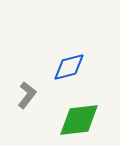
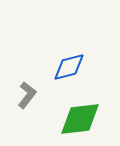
green diamond: moved 1 px right, 1 px up
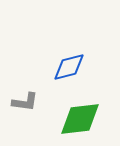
gray L-shape: moved 2 px left, 7 px down; rotated 60 degrees clockwise
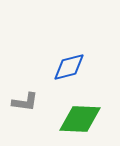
green diamond: rotated 9 degrees clockwise
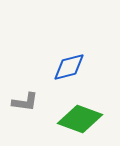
green diamond: rotated 18 degrees clockwise
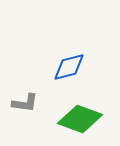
gray L-shape: moved 1 px down
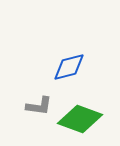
gray L-shape: moved 14 px right, 3 px down
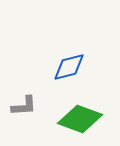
gray L-shape: moved 15 px left; rotated 12 degrees counterclockwise
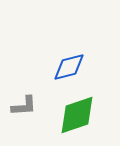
green diamond: moved 3 px left, 4 px up; rotated 39 degrees counterclockwise
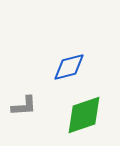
green diamond: moved 7 px right
